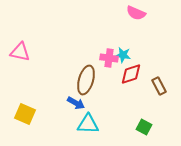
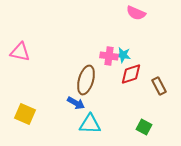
pink cross: moved 2 px up
cyan triangle: moved 2 px right
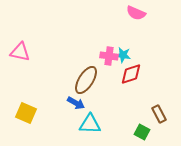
brown ellipse: rotated 16 degrees clockwise
brown rectangle: moved 28 px down
yellow square: moved 1 px right, 1 px up
green square: moved 2 px left, 5 px down
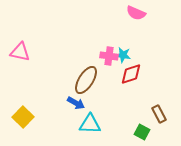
yellow square: moved 3 px left, 4 px down; rotated 20 degrees clockwise
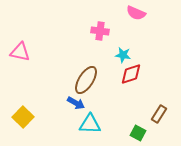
pink cross: moved 9 px left, 25 px up
brown rectangle: rotated 60 degrees clockwise
green square: moved 4 px left, 1 px down
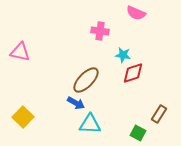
red diamond: moved 2 px right, 1 px up
brown ellipse: rotated 12 degrees clockwise
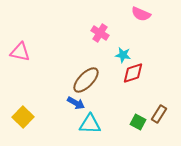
pink semicircle: moved 5 px right, 1 px down
pink cross: moved 2 px down; rotated 24 degrees clockwise
green square: moved 11 px up
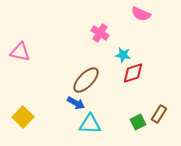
green square: rotated 35 degrees clockwise
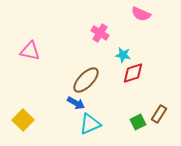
pink triangle: moved 10 px right, 1 px up
yellow square: moved 3 px down
cyan triangle: rotated 25 degrees counterclockwise
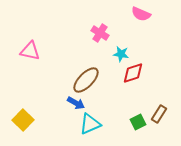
cyan star: moved 2 px left, 1 px up
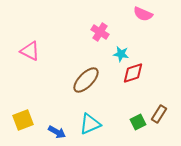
pink semicircle: moved 2 px right
pink cross: moved 1 px up
pink triangle: rotated 15 degrees clockwise
blue arrow: moved 19 px left, 29 px down
yellow square: rotated 25 degrees clockwise
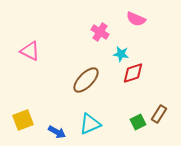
pink semicircle: moved 7 px left, 5 px down
